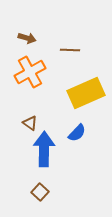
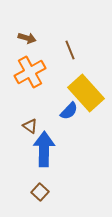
brown line: rotated 66 degrees clockwise
yellow rectangle: rotated 72 degrees clockwise
brown triangle: moved 3 px down
blue semicircle: moved 8 px left, 22 px up
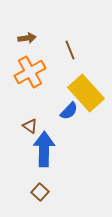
brown arrow: rotated 24 degrees counterclockwise
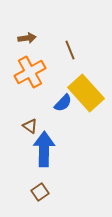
blue semicircle: moved 6 px left, 8 px up
brown square: rotated 12 degrees clockwise
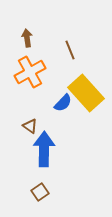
brown arrow: rotated 90 degrees counterclockwise
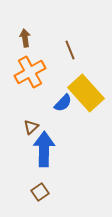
brown arrow: moved 2 px left
brown triangle: moved 1 px right, 1 px down; rotated 42 degrees clockwise
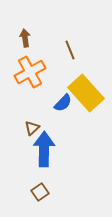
brown triangle: moved 1 px right, 1 px down
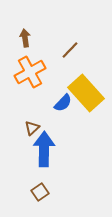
brown line: rotated 66 degrees clockwise
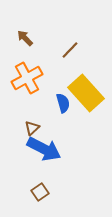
brown arrow: rotated 36 degrees counterclockwise
orange cross: moved 3 px left, 6 px down
blue semicircle: rotated 60 degrees counterclockwise
blue arrow: rotated 116 degrees clockwise
